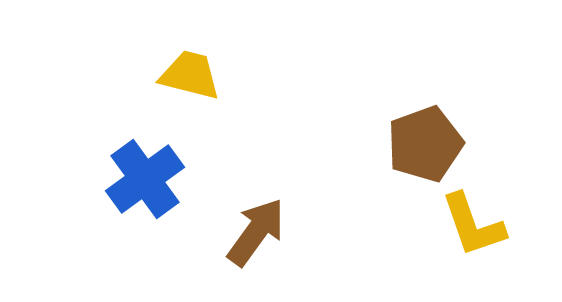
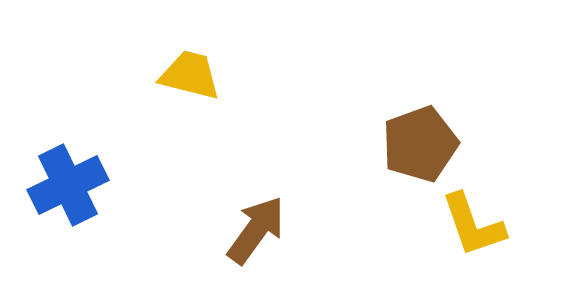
brown pentagon: moved 5 px left
blue cross: moved 77 px left, 6 px down; rotated 10 degrees clockwise
brown arrow: moved 2 px up
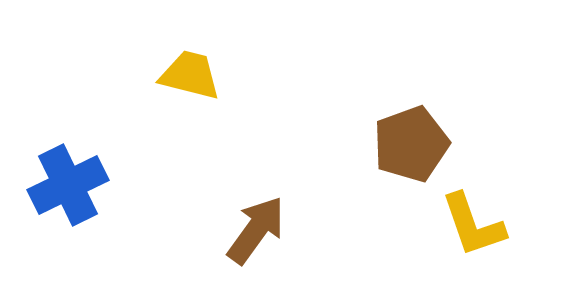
brown pentagon: moved 9 px left
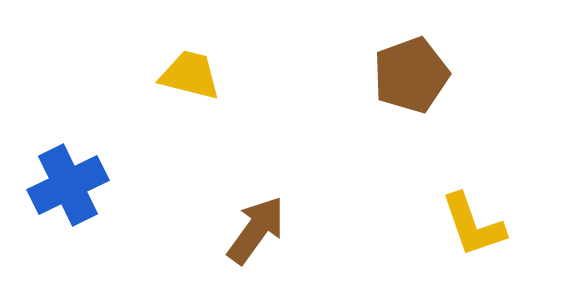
brown pentagon: moved 69 px up
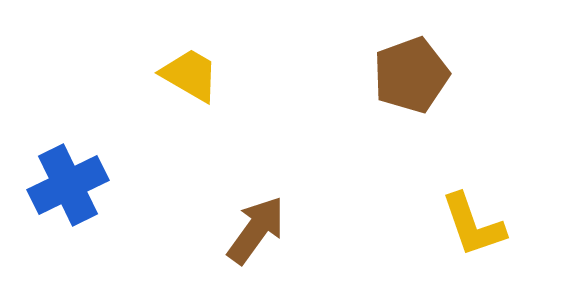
yellow trapezoid: rotated 16 degrees clockwise
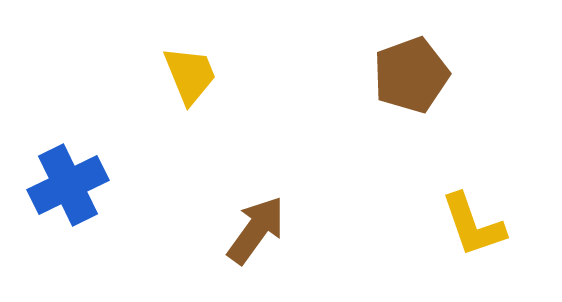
yellow trapezoid: rotated 38 degrees clockwise
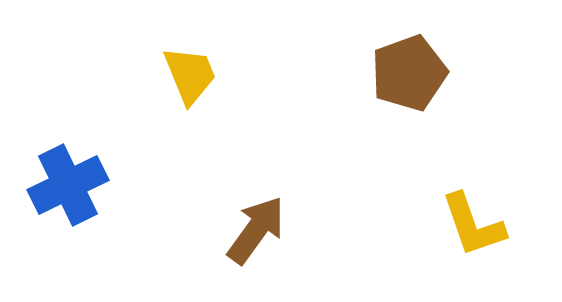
brown pentagon: moved 2 px left, 2 px up
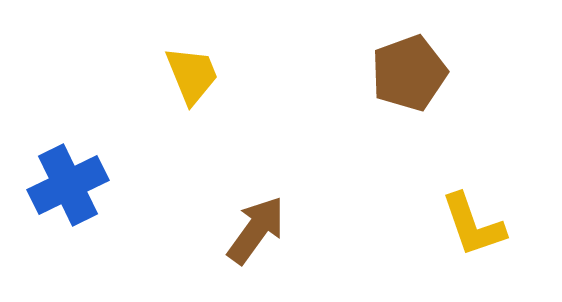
yellow trapezoid: moved 2 px right
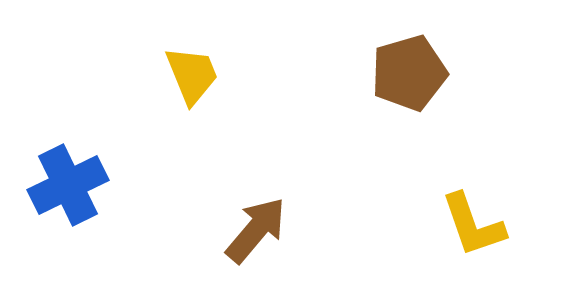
brown pentagon: rotated 4 degrees clockwise
brown arrow: rotated 4 degrees clockwise
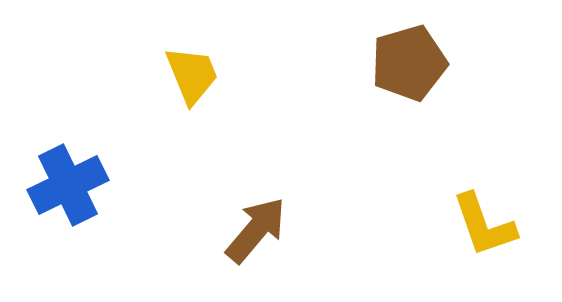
brown pentagon: moved 10 px up
yellow L-shape: moved 11 px right
